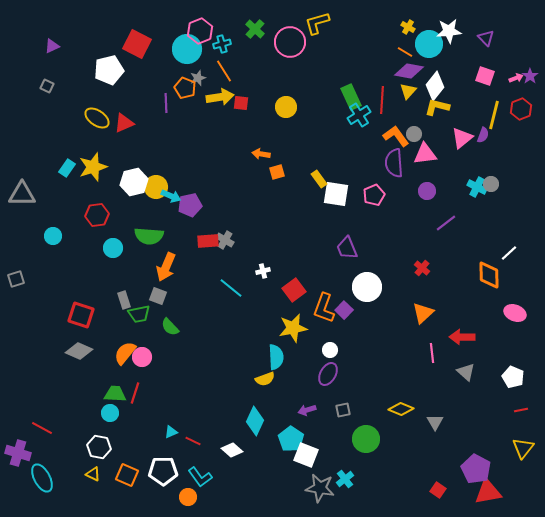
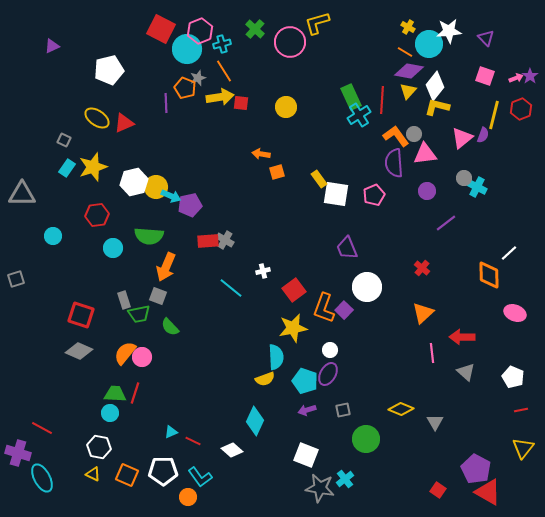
red square at (137, 44): moved 24 px right, 15 px up
gray square at (47, 86): moved 17 px right, 54 px down
gray circle at (491, 184): moved 27 px left, 6 px up
cyan pentagon at (291, 439): moved 14 px right, 58 px up; rotated 15 degrees counterclockwise
red triangle at (488, 492): rotated 40 degrees clockwise
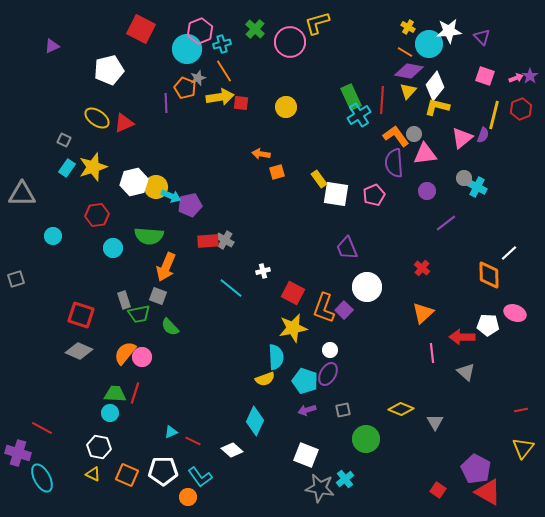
red square at (161, 29): moved 20 px left
purple triangle at (486, 38): moved 4 px left, 1 px up
red square at (294, 290): moved 1 px left, 3 px down; rotated 25 degrees counterclockwise
white pentagon at (513, 377): moved 25 px left, 52 px up; rotated 20 degrees counterclockwise
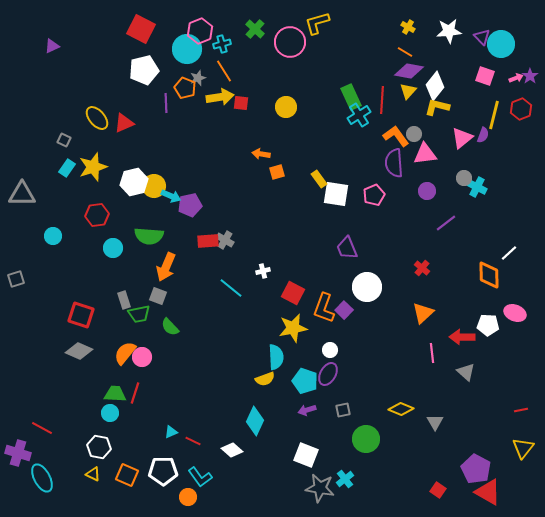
cyan circle at (429, 44): moved 72 px right
white pentagon at (109, 70): moved 35 px right
yellow ellipse at (97, 118): rotated 15 degrees clockwise
yellow circle at (156, 187): moved 2 px left, 1 px up
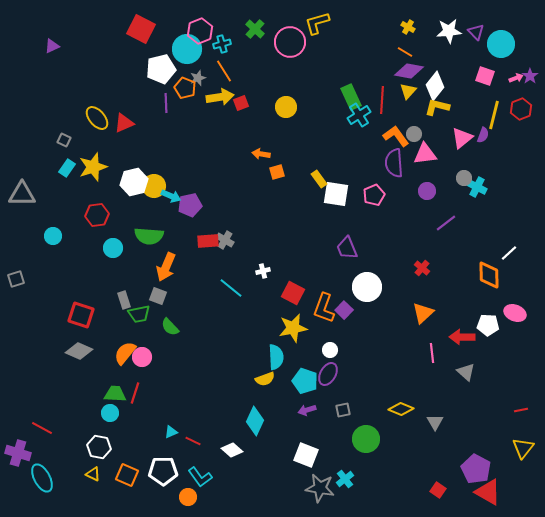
purple triangle at (482, 37): moved 6 px left, 5 px up
white pentagon at (144, 70): moved 17 px right, 1 px up
red square at (241, 103): rotated 28 degrees counterclockwise
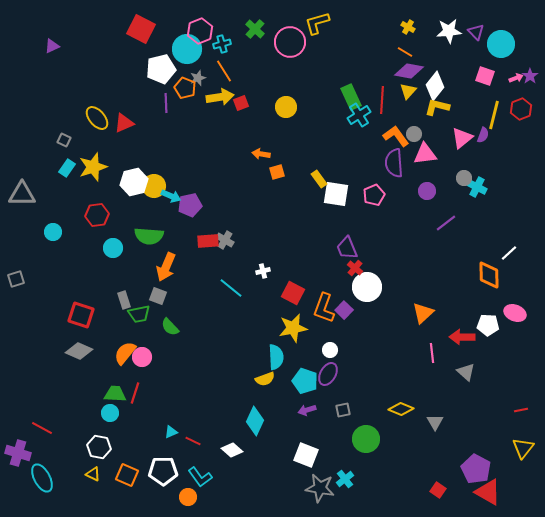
cyan circle at (53, 236): moved 4 px up
red cross at (422, 268): moved 67 px left
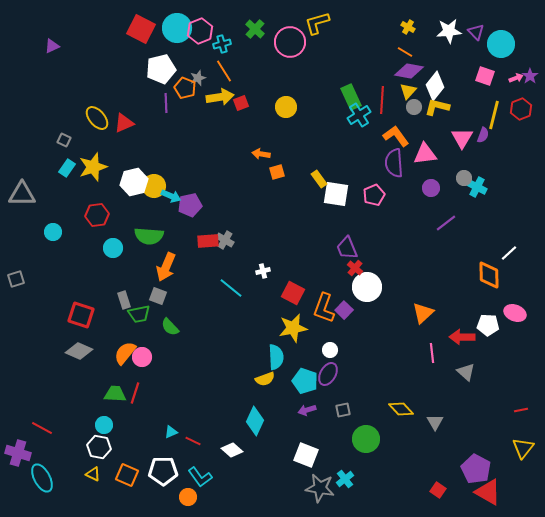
cyan circle at (187, 49): moved 10 px left, 21 px up
gray circle at (414, 134): moved 27 px up
pink triangle at (462, 138): rotated 20 degrees counterclockwise
purple circle at (427, 191): moved 4 px right, 3 px up
yellow diamond at (401, 409): rotated 25 degrees clockwise
cyan circle at (110, 413): moved 6 px left, 12 px down
